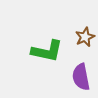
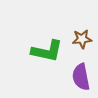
brown star: moved 3 px left, 2 px down; rotated 18 degrees clockwise
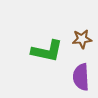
purple semicircle: rotated 8 degrees clockwise
